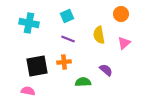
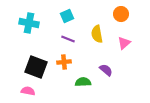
yellow semicircle: moved 2 px left, 1 px up
black square: moved 1 px left, 1 px down; rotated 30 degrees clockwise
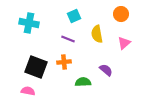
cyan square: moved 7 px right
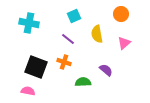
purple line: rotated 16 degrees clockwise
orange cross: rotated 24 degrees clockwise
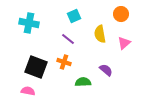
yellow semicircle: moved 3 px right
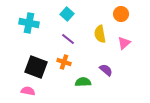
cyan square: moved 7 px left, 2 px up; rotated 24 degrees counterclockwise
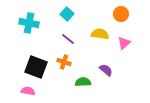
yellow semicircle: rotated 108 degrees clockwise
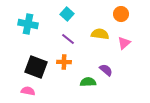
cyan cross: moved 1 px left, 1 px down
orange cross: rotated 16 degrees counterclockwise
green semicircle: moved 5 px right
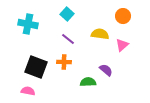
orange circle: moved 2 px right, 2 px down
pink triangle: moved 2 px left, 2 px down
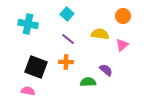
orange cross: moved 2 px right
